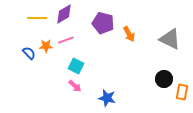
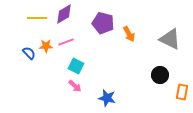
pink line: moved 2 px down
black circle: moved 4 px left, 4 px up
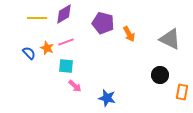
orange star: moved 1 px right, 2 px down; rotated 24 degrees clockwise
cyan square: moved 10 px left; rotated 21 degrees counterclockwise
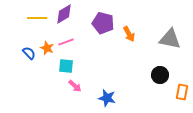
gray triangle: rotated 15 degrees counterclockwise
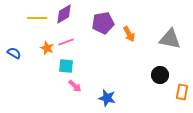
purple pentagon: rotated 25 degrees counterclockwise
blue semicircle: moved 15 px left; rotated 16 degrees counterclockwise
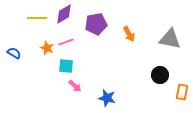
purple pentagon: moved 7 px left, 1 px down
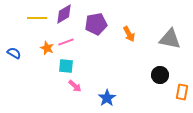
blue star: rotated 24 degrees clockwise
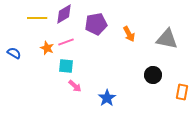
gray triangle: moved 3 px left
black circle: moved 7 px left
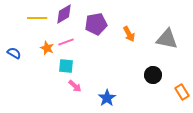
orange rectangle: rotated 42 degrees counterclockwise
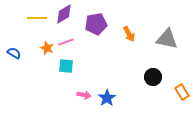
black circle: moved 2 px down
pink arrow: moved 9 px right, 9 px down; rotated 32 degrees counterclockwise
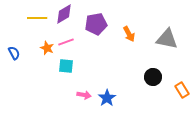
blue semicircle: rotated 32 degrees clockwise
orange rectangle: moved 2 px up
